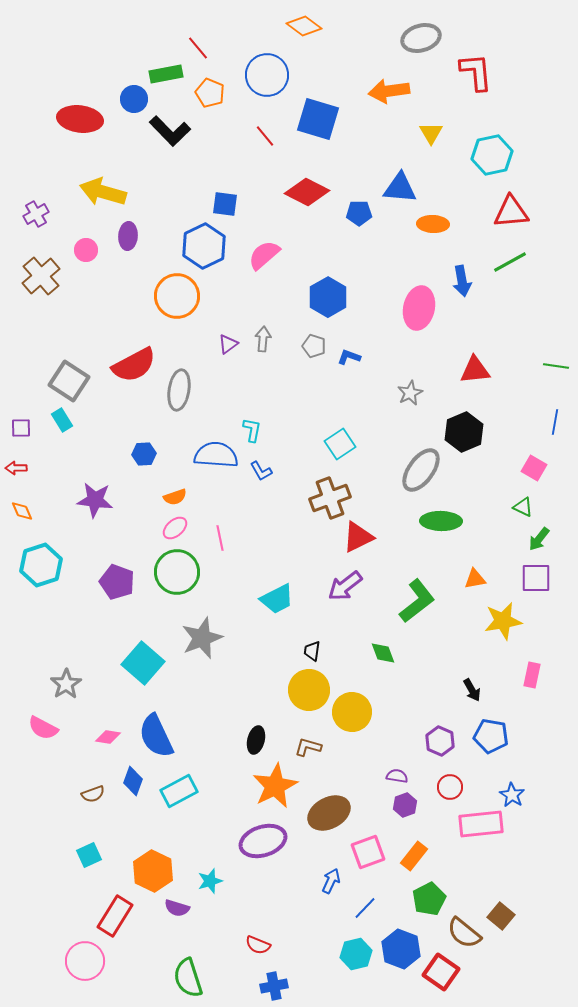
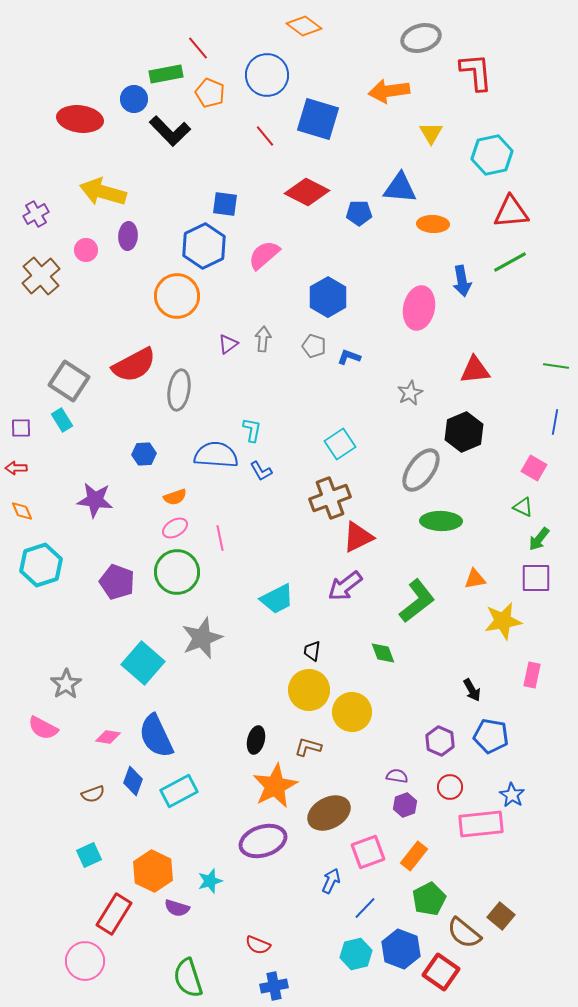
pink ellipse at (175, 528): rotated 10 degrees clockwise
red rectangle at (115, 916): moved 1 px left, 2 px up
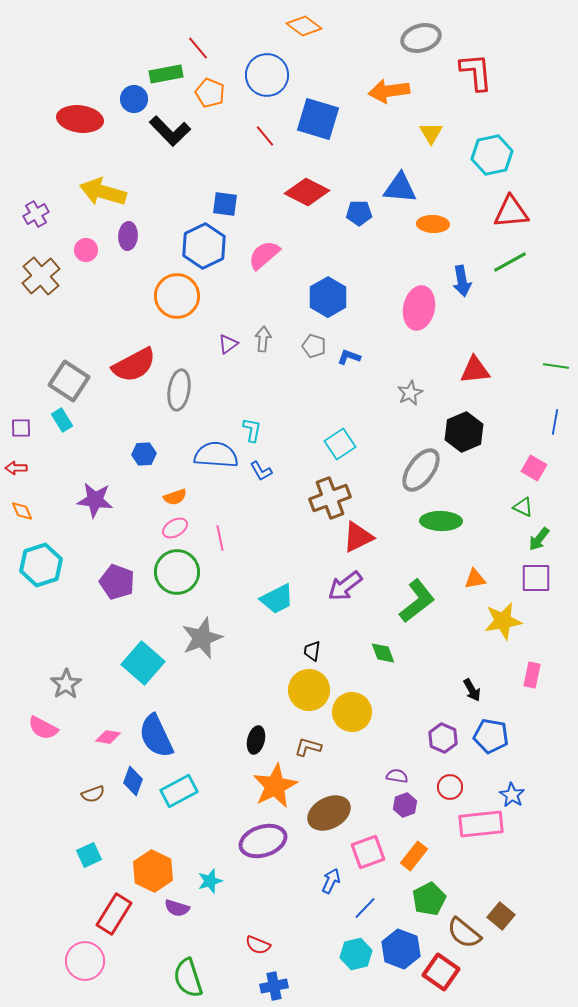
purple hexagon at (440, 741): moved 3 px right, 3 px up
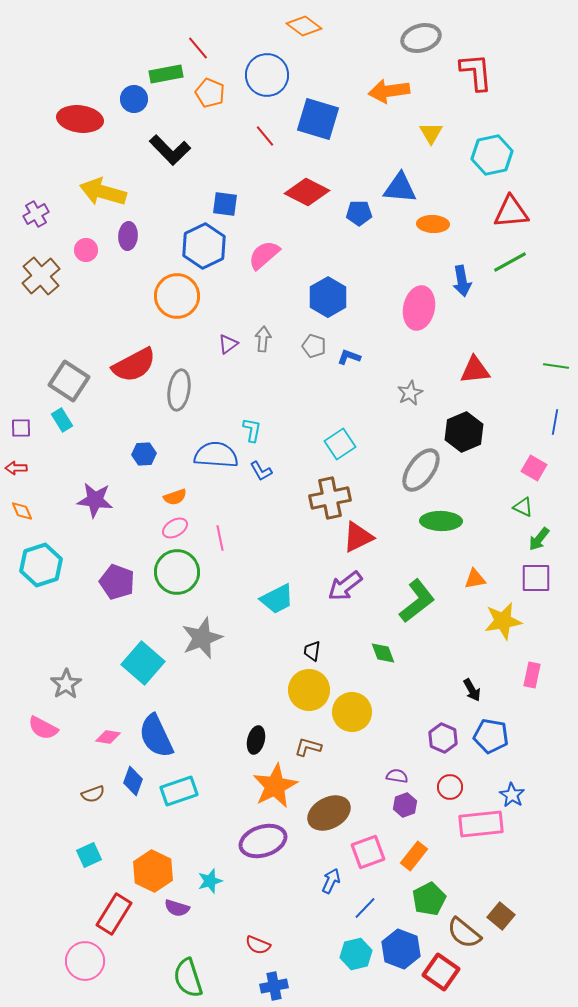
black L-shape at (170, 131): moved 19 px down
brown cross at (330, 498): rotated 9 degrees clockwise
cyan rectangle at (179, 791): rotated 9 degrees clockwise
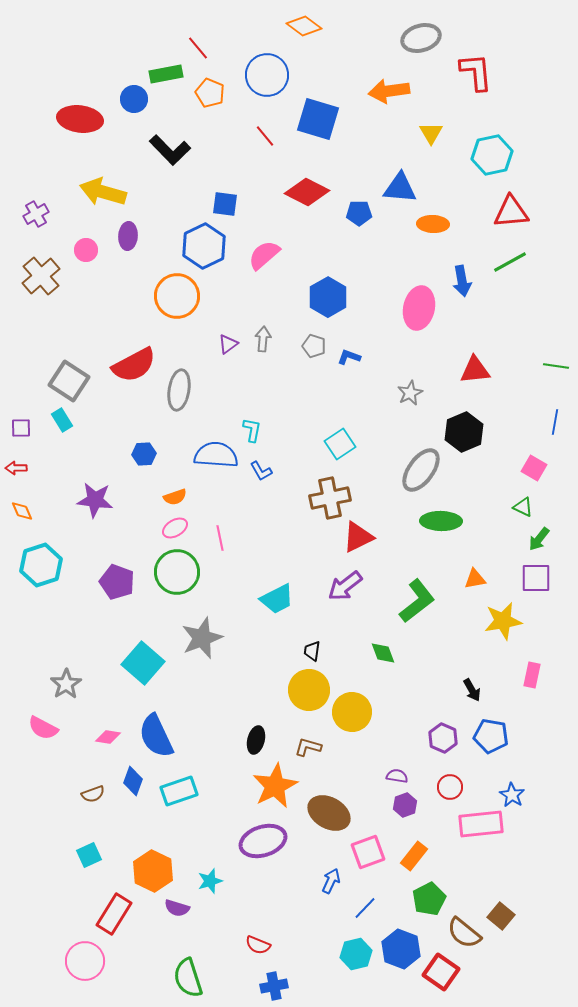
brown ellipse at (329, 813): rotated 57 degrees clockwise
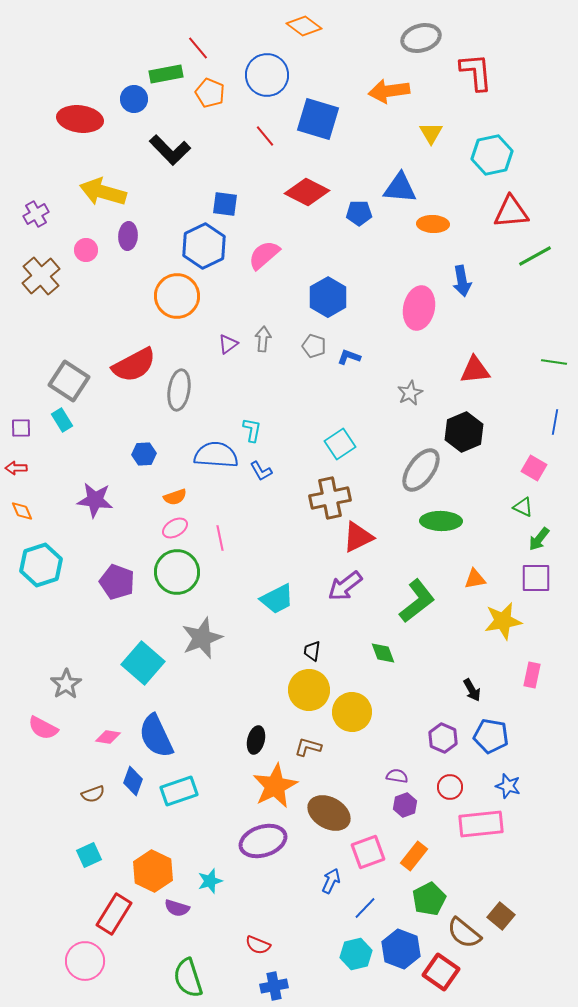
green line at (510, 262): moved 25 px right, 6 px up
green line at (556, 366): moved 2 px left, 4 px up
blue star at (512, 795): moved 4 px left, 9 px up; rotated 15 degrees counterclockwise
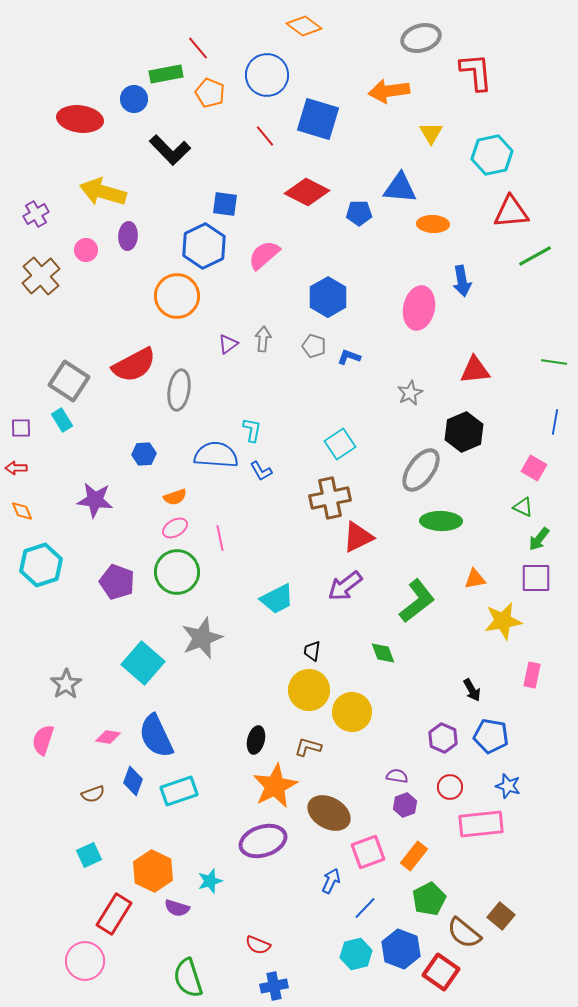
pink semicircle at (43, 728): moved 12 px down; rotated 80 degrees clockwise
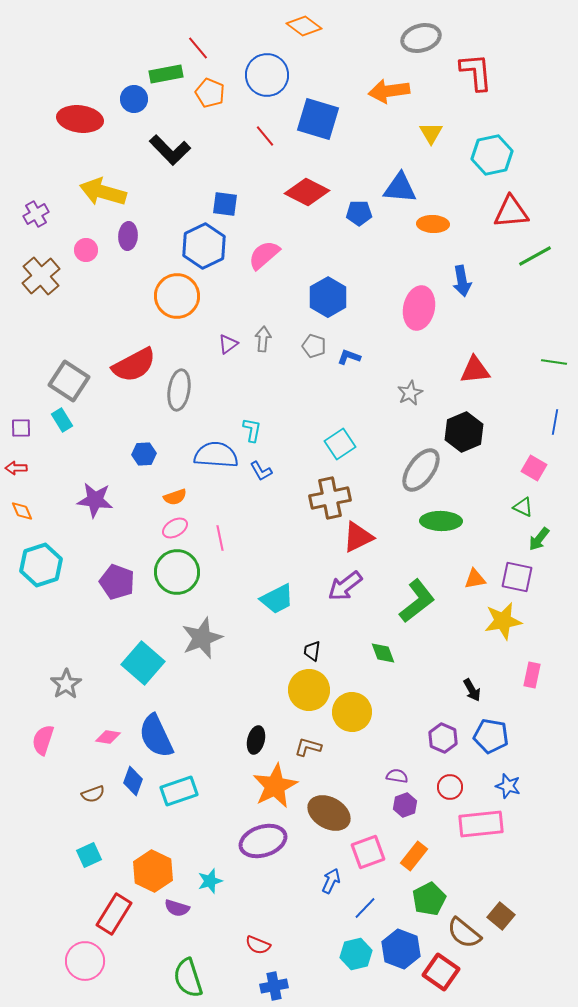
purple square at (536, 578): moved 19 px left, 1 px up; rotated 12 degrees clockwise
